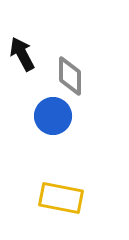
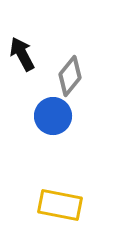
gray diamond: rotated 39 degrees clockwise
yellow rectangle: moved 1 px left, 7 px down
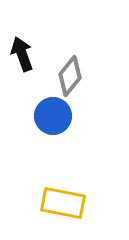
black arrow: rotated 8 degrees clockwise
yellow rectangle: moved 3 px right, 2 px up
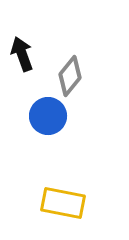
blue circle: moved 5 px left
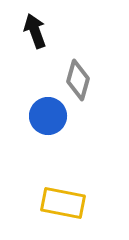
black arrow: moved 13 px right, 23 px up
gray diamond: moved 8 px right, 4 px down; rotated 24 degrees counterclockwise
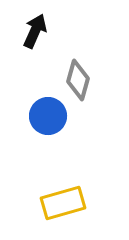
black arrow: rotated 44 degrees clockwise
yellow rectangle: rotated 27 degrees counterclockwise
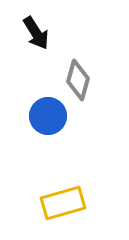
black arrow: moved 1 px right, 2 px down; rotated 124 degrees clockwise
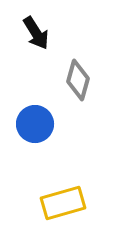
blue circle: moved 13 px left, 8 px down
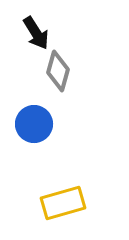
gray diamond: moved 20 px left, 9 px up
blue circle: moved 1 px left
